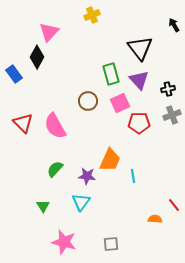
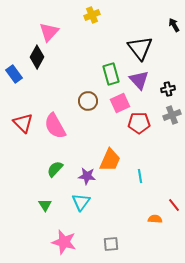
cyan line: moved 7 px right
green triangle: moved 2 px right, 1 px up
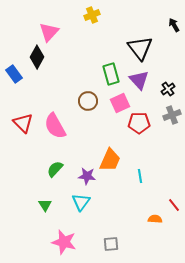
black cross: rotated 24 degrees counterclockwise
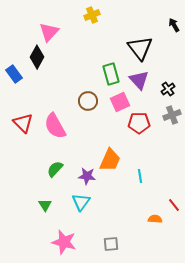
pink square: moved 1 px up
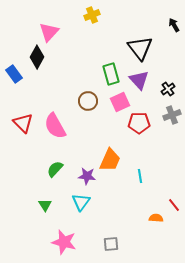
orange semicircle: moved 1 px right, 1 px up
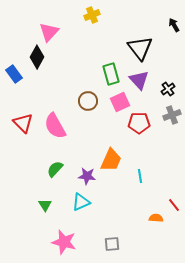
orange trapezoid: moved 1 px right
cyan triangle: rotated 30 degrees clockwise
gray square: moved 1 px right
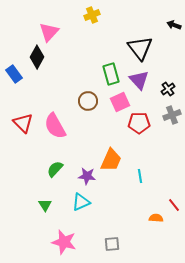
black arrow: rotated 40 degrees counterclockwise
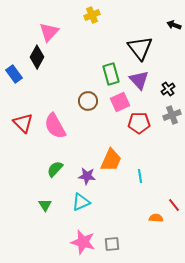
pink star: moved 19 px right
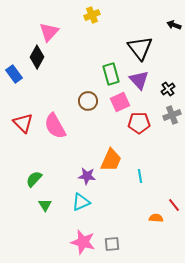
green semicircle: moved 21 px left, 10 px down
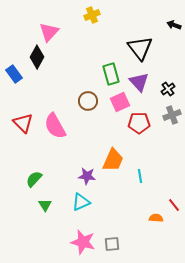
purple triangle: moved 2 px down
orange trapezoid: moved 2 px right
